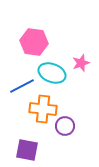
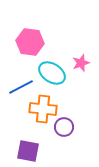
pink hexagon: moved 4 px left
cyan ellipse: rotated 12 degrees clockwise
blue line: moved 1 px left, 1 px down
purple circle: moved 1 px left, 1 px down
purple square: moved 1 px right, 1 px down
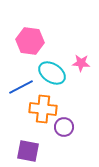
pink hexagon: moved 1 px up
pink star: rotated 24 degrees clockwise
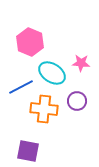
pink hexagon: moved 1 px down; rotated 16 degrees clockwise
orange cross: moved 1 px right
purple circle: moved 13 px right, 26 px up
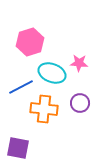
pink hexagon: rotated 20 degrees clockwise
pink star: moved 2 px left
cyan ellipse: rotated 12 degrees counterclockwise
purple circle: moved 3 px right, 2 px down
purple square: moved 10 px left, 3 px up
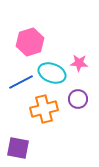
blue line: moved 5 px up
purple circle: moved 2 px left, 4 px up
orange cross: rotated 20 degrees counterclockwise
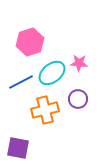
cyan ellipse: rotated 60 degrees counterclockwise
orange cross: moved 1 px right, 1 px down
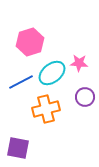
purple circle: moved 7 px right, 2 px up
orange cross: moved 1 px right, 1 px up
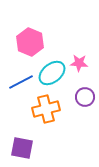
pink hexagon: rotated 20 degrees counterclockwise
purple square: moved 4 px right
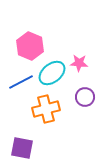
pink hexagon: moved 4 px down
